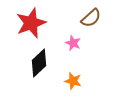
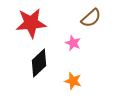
red star: rotated 16 degrees clockwise
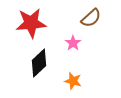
pink star: rotated 14 degrees clockwise
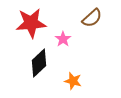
brown semicircle: moved 1 px right
pink star: moved 10 px left, 4 px up
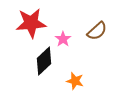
brown semicircle: moved 5 px right, 13 px down
black diamond: moved 5 px right, 2 px up
orange star: moved 2 px right
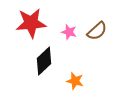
pink star: moved 6 px right, 7 px up; rotated 21 degrees counterclockwise
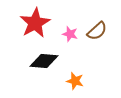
red star: moved 4 px right; rotated 24 degrees counterclockwise
pink star: moved 1 px right, 2 px down
black diamond: rotated 48 degrees clockwise
